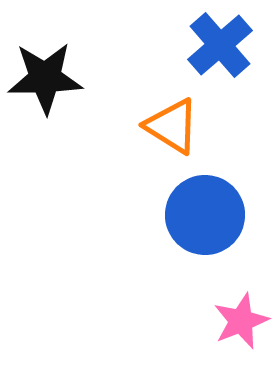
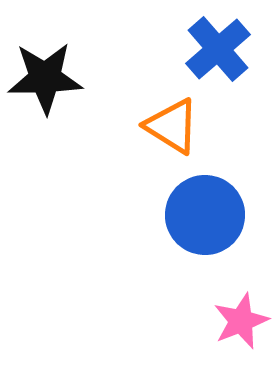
blue cross: moved 2 px left, 4 px down
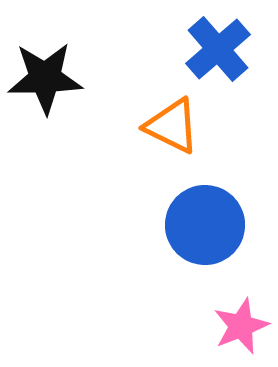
orange triangle: rotated 6 degrees counterclockwise
blue circle: moved 10 px down
pink star: moved 5 px down
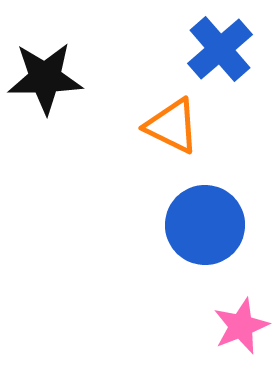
blue cross: moved 2 px right
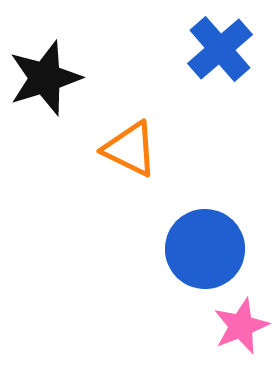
black star: rotated 16 degrees counterclockwise
orange triangle: moved 42 px left, 23 px down
blue circle: moved 24 px down
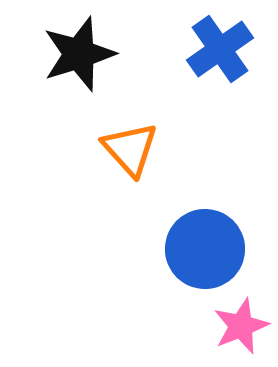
blue cross: rotated 6 degrees clockwise
black star: moved 34 px right, 24 px up
orange triangle: rotated 22 degrees clockwise
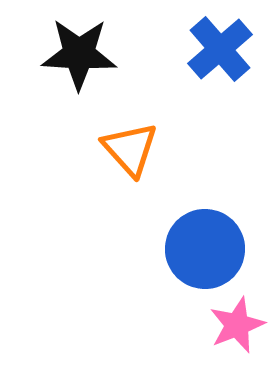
blue cross: rotated 6 degrees counterclockwise
black star: rotated 20 degrees clockwise
pink star: moved 4 px left, 1 px up
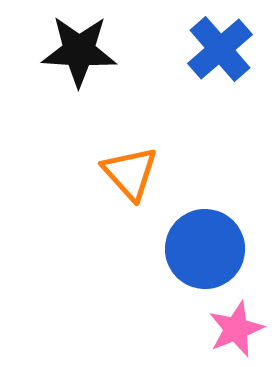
black star: moved 3 px up
orange triangle: moved 24 px down
pink star: moved 1 px left, 4 px down
